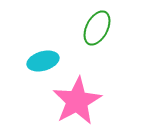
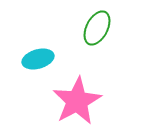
cyan ellipse: moved 5 px left, 2 px up
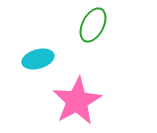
green ellipse: moved 4 px left, 3 px up
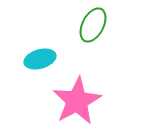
cyan ellipse: moved 2 px right
